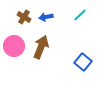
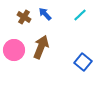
blue arrow: moved 1 px left, 3 px up; rotated 56 degrees clockwise
pink circle: moved 4 px down
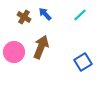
pink circle: moved 2 px down
blue square: rotated 18 degrees clockwise
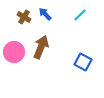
blue square: rotated 30 degrees counterclockwise
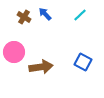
brown arrow: moved 20 px down; rotated 60 degrees clockwise
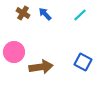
brown cross: moved 1 px left, 4 px up
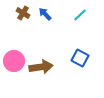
pink circle: moved 9 px down
blue square: moved 3 px left, 4 px up
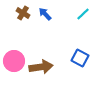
cyan line: moved 3 px right, 1 px up
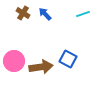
cyan line: rotated 24 degrees clockwise
blue square: moved 12 px left, 1 px down
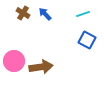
blue square: moved 19 px right, 19 px up
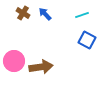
cyan line: moved 1 px left, 1 px down
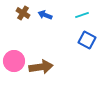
blue arrow: moved 1 px down; rotated 24 degrees counterclockwise
